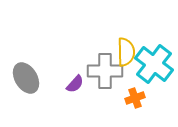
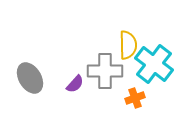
yellow semicircle: moved 2 px right, 7 px up
gray ellipse: moved 4 px right
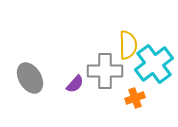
cyan cross: rotated 15 degrees clockwise
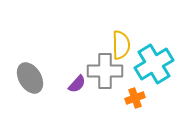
yellow semicircle: moved 7 px left
cyan cross: rotated 6 degrees clockwise
purple semicircle: moved 2 px right
